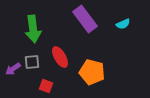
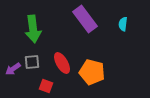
cyan semicircle: rotated 120 degrees clockwise
red ellipse: moved 2 px right, 6 px down
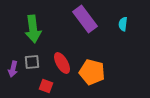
purple arrow: rotated 42 degrees counterclockwise
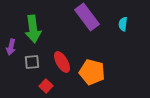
purple rectangle: moved 2 px right, 2 px up
red ellipse: moved 1 px up
purple arrow: moved 2 px left, 22 px up
red square: rotated 24 degrees clockwise
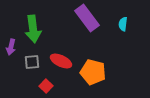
purple rectangle: moved 1 px down
red ellipse: moved 1 px left, 1 px up; rotated 35 degrees counterclockwise
orange pentagon: moved 1 px right
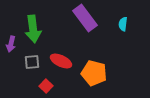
purple rectangle: moved 2 px left
purple arrow: moved 3 px up
orange pentagon: moved 1 px right, 1 px down
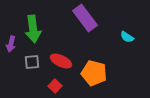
cyan semicircle: moved 4 px right, 13 px down; rotated 64 degrees counterclockwise
red square: moved 9 px right
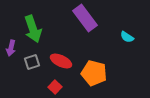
green arrow: rotated 12 degrees counterclockwise
purple arrow: moved 4 px down
gray square: rotated 14 degrees counterclockwise
red square: moved 1 px down
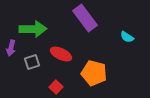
green arrow: rotated 72 degrees counterclockwise
red ellipse: moved 7 px up
red square: moved 1 px right
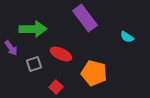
purple arrow: rotated 49 degrees counterclockwise
gray square: moved 2 px right, 2 px down
